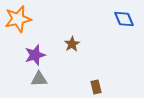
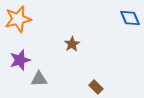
blue diamond: moved 6 px right, 1 px up
purple star: moved 15 px left, 5 px down
brown rectangle: rotated 32 degrees counterclockwise
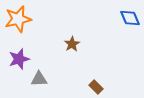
purple star: moved 1 px left, 1 px up
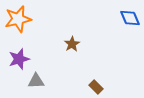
gray triangle: moved 3 px left, 2 px down
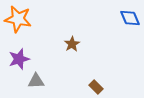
orange star: rotated 24 degrees clockwise
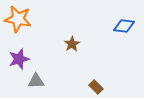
blue diamond: moved 6 px left, 8 px down; rotated 60 degrees counterclockwise
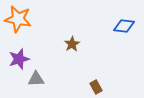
gray triangle: moved 2 px up
brown rectangle: rotated 16 degrees clockwise
